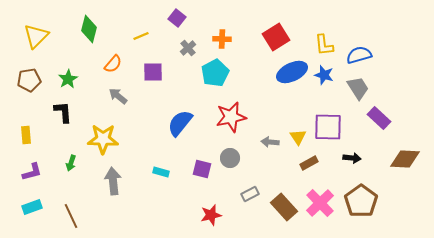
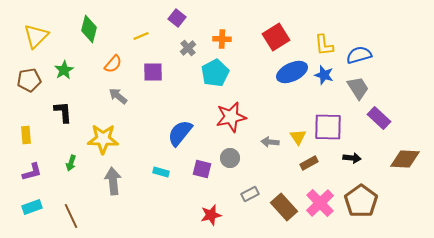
green star at (68, 79): moved 4 px left, 9 px up
blue semicircle at (180, 123): moved 10 px down
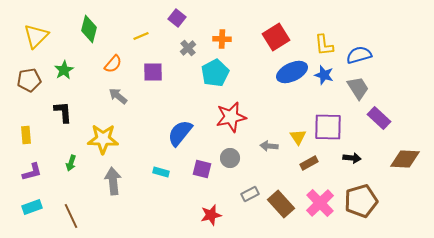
gray arrow at (270, 142): moved 1 px left, 4 px down
brown pentagon at (361, 201): rotated 20 degrees clockwise
brown rectangle at (284, 207): moved 3 px left, 3 px up
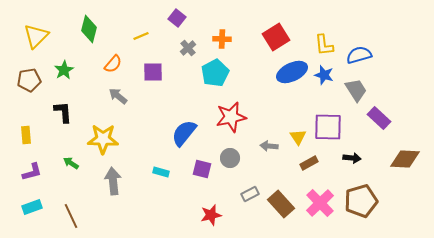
gray trapezoid at (358, 88): moved 2 px left, 2 px down
blue semicircle at (180, 133): moved 4 px right
green arrow at (71, 163): rotated 105 degrees clockwise
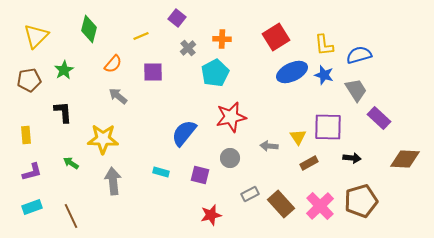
purple square at (202, 169): moved 2 px left, 6 px down
pink cross at (320, 203): moved 3 px down
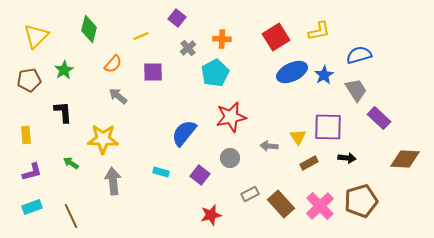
yellow L-shape at (324, 45): moved 5 px left, 14 px up; rotated 95 degrees counterclockwise
blue star at (324, 75): rotated 24 degrees clockwise
black arrow at (352, 158): moved 5 px left
purple square at (200, 175): rotated 24 degrees clockwise
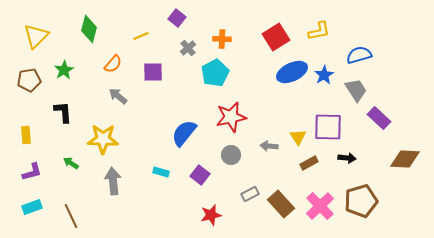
gray circle at (230, 158): moved 1 px right, 3 px up
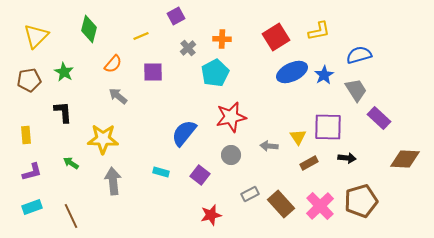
purple square at (177, 18): moved 1 px left, 2 px up; rotated 24 degrees clockwise
green star at (64, 70): moved 2 px down; rotated 12 degrees counterclockwise
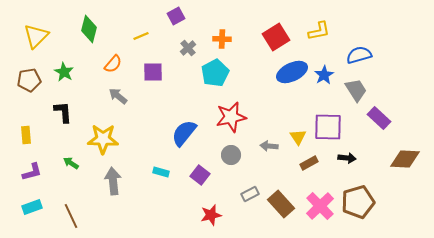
brown pentagon at (361, 201): moved 3 px left, 1 px down
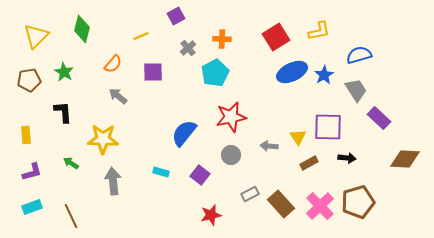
green diamond at (89, 29): moved 7 px left
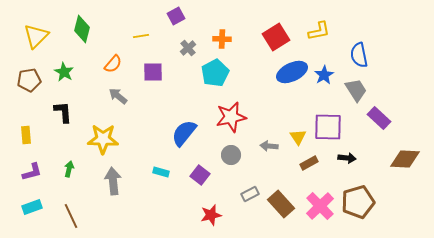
yellow line at (141, 36): rotated 14 degrees clockwise
blue semicircle at (359, 55): rotated 85 degrees counterclockwise
green arrow at (71, 163): moved 2 px left, 6 px down; rotated 70 degrees clockwise
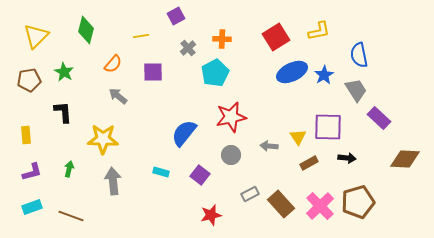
green diamond at (82, 29): moved 4 px right, 1 px down
brown line at (71, 216): rotated 45 degrees counterclockwise
